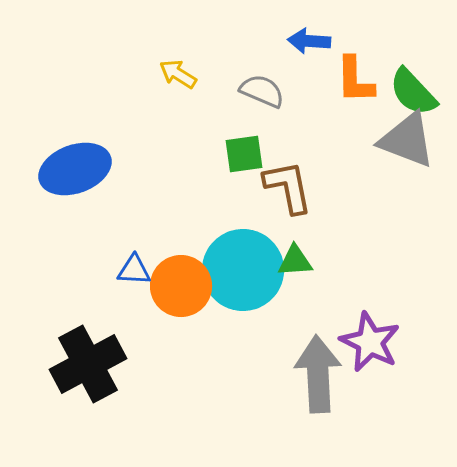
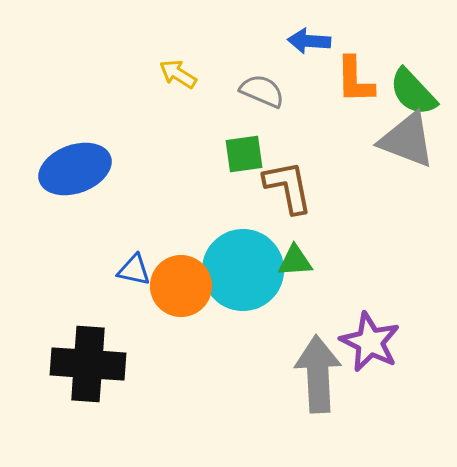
blue triangle: rotated 9 degrees clockwise
black cross: rotated 32 degrees clockwise
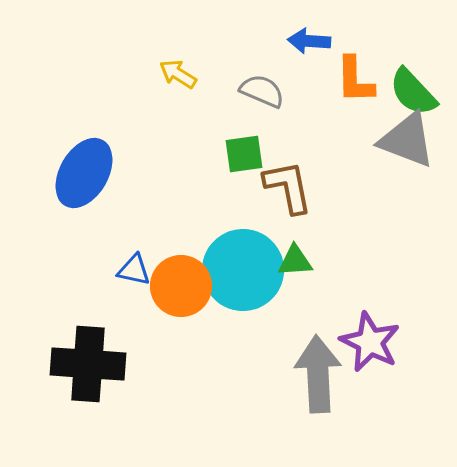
blue ellipse: moved 9 px right, 4 px down; rotated 40 degrees counterclockwise
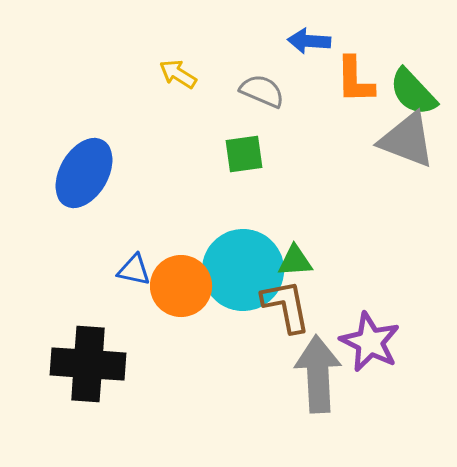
brown L-shape: moved 2 px left, 119 px down
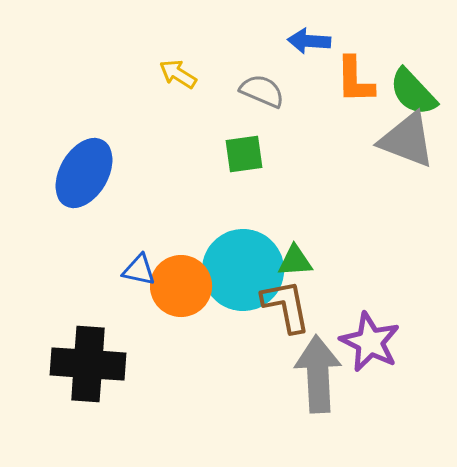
blue triangle: moved 5 px right
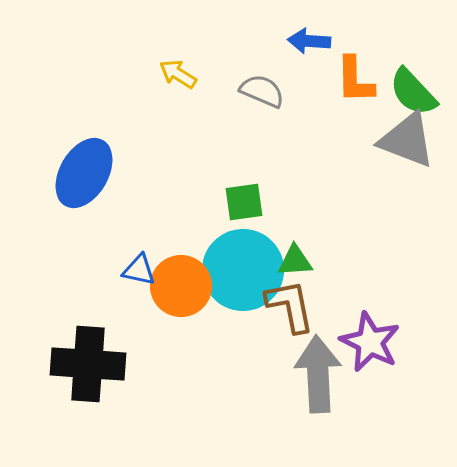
green square: moved 48 px down
brown L-shape: moved 4 px right
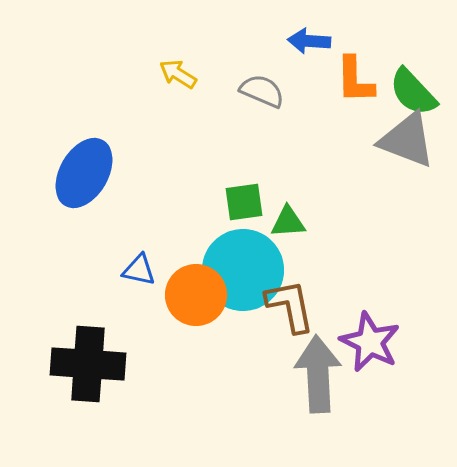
green triangle: moved 7 px left, 39 px up
orange circle: moved 15 px right, 9 px down
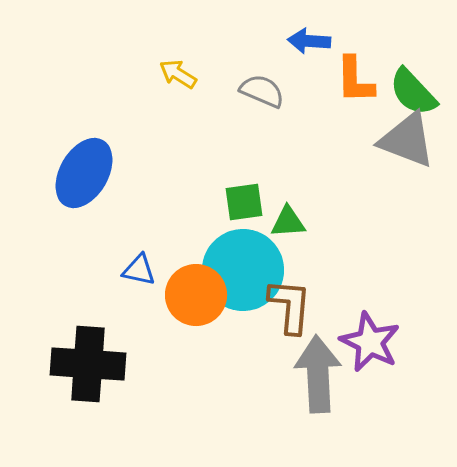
brown L-shape: rotated 16 degrees clockwise
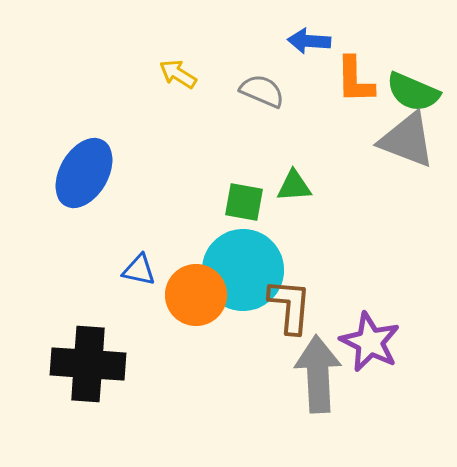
green semicircle: rotated 24 degrees counterclockwise
green square: rotated 18 degrees clockwise
green triangle: moved 6 px right, 36 px up
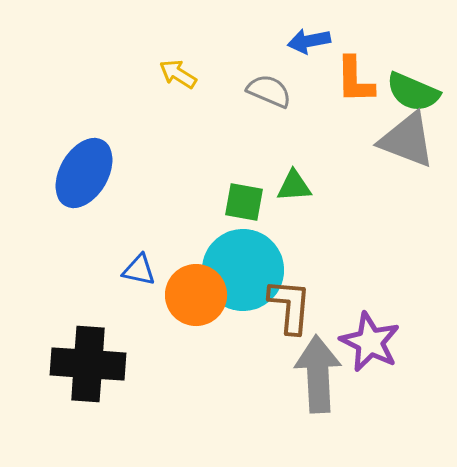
blue arrow: rotated 15 degrees counterclockwise
gray semicircle: moved 7 px right
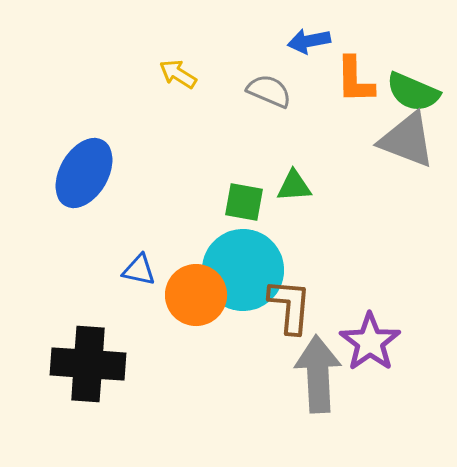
purple star: rotated 10 degrees clockwise
